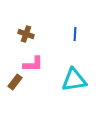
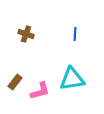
pink L-shape: moved 7 px right, 27 px down; rotated 15 degrees counterclockwise
cyan triangle: moved 2 px left, 1 px up
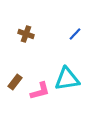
blue line: rotated 40 degrees clockwise
cyan triangle: moved 5 px left
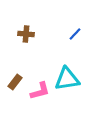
brown cross: rotated 14 degrees counterclockwise
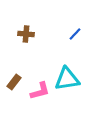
brown rectangle: moved 1 px left
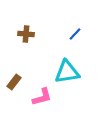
cyan triangle: moved 7 px up
pink L-shape: moved 2 px right, 6 px down
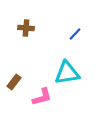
brown cross: moved 6 px up
cyan triangle: moved 1 px down
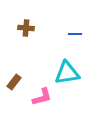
blue line: rotated 48 degrees clockwise
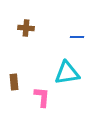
blue line: moved 2 px right, 3 px down
brown rectangle: rotated 42 degrees counterclockwise
pink L-shape: rotated 70 degrees counterclockwise
